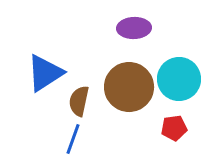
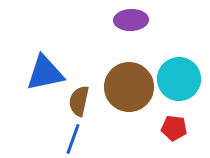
purple ellipse: moved 3 px left, 8 px up
blue triangle: rotated 21 degrees clockwise
red pentagon: rotated 15 degrees clockwise
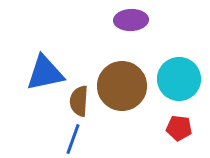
brown circle: moved 7 px left, 1 px up
brown semicircle: rotated 8 degrees counterclockwise
red pentagon: moved 5 px right
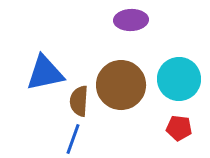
brown circle: moved 1 px left, 1 px up
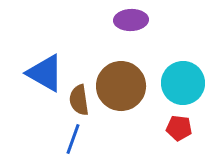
blue triangle: rotated 42 degrees clockwise
cyan circle: moved 4 px right, 4 px down
brown circle: moved 1 px down
brown semicircle: moved 1 px up; rotated 12 degrees counterclockwise
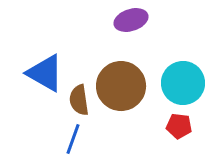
purple ellipse: rotated 16 degrees counterclockwise
red pentagon: moved 2 px up
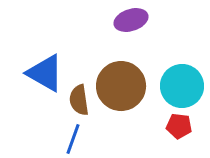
cyan circle: moved 1 px left, 3 px down
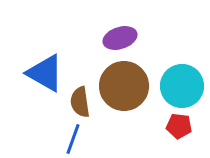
purple ellipse: moved 11 px left, 18 px down
brown circle: moved 3 px right
brown semicircle: moved 1 px right, 2 px down
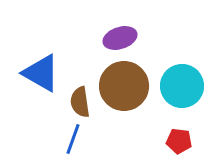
blue triangle: moved 4 px left
red pentagon: moved 15 px down
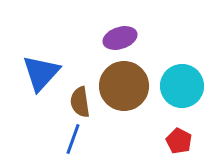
blue triangle: rotated 42 degrees clockwise
red pentagon: rotated 20 degrees clockwise
